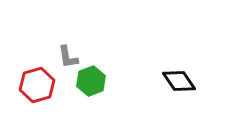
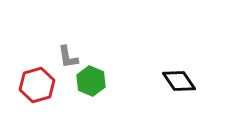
green hexagon: rotated 16 degrees counterclockwise
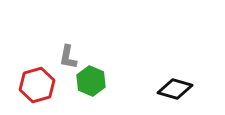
gray L-shape: rotated 20 degrees clockwise
black diamond: moved 4 px left, 8 px down; rotated 40 degrees counterclockwise
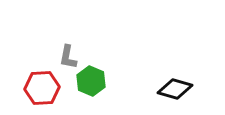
red hexagon: moved 5 px right, 3 px down; rotated 12 degrees clockwise
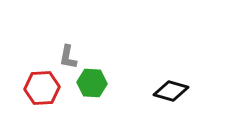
green hexagon: moved 1 px right, 2 px down; rotated 20 degrees counterclockwise
black diamond: moved 4 px left, 2 px down
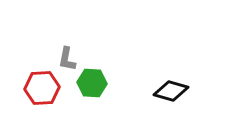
gray L-shape: moved 1 px left, 2 px down
